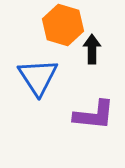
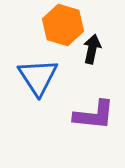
black arrow: rotated 12 degrees clockwise
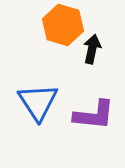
blue triangle: moved 25 px down
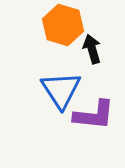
black arrow: rotated 28 degrees counterclockwise
blue triangle: moved 23 px right, 12 px up
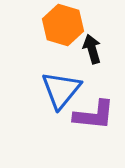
blue triangle: rotated 12 degrees clockwise
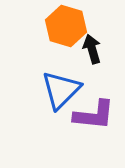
orange hexagon: moved 3 px right, 1 px down
blue triangle: rotated 6 degrees clockwise
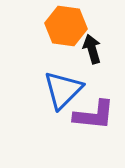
orange hexagon: rotated 9 degrees counterclockwise
blue triangle: moved 2 px right
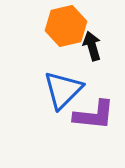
orange hexagon: rotated 21 degrees counterclockwise
black arrow: moved 3 px up
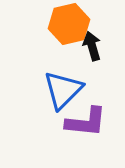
orange hexagon: moved 3 px right, 2 px up
purple L-shape: moved 8 px left, 7 px down
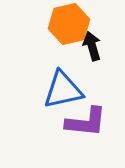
blue triangle: rotated 33 degrees clockwise
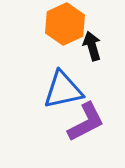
orange hexagon: moved 4 px left; rotated 12 degrees counterclockwise
purple L-shape: rotated 33 degrees counterclockwise
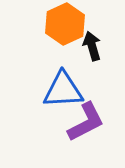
blue triangle: rotated 9 degrees clockwise
